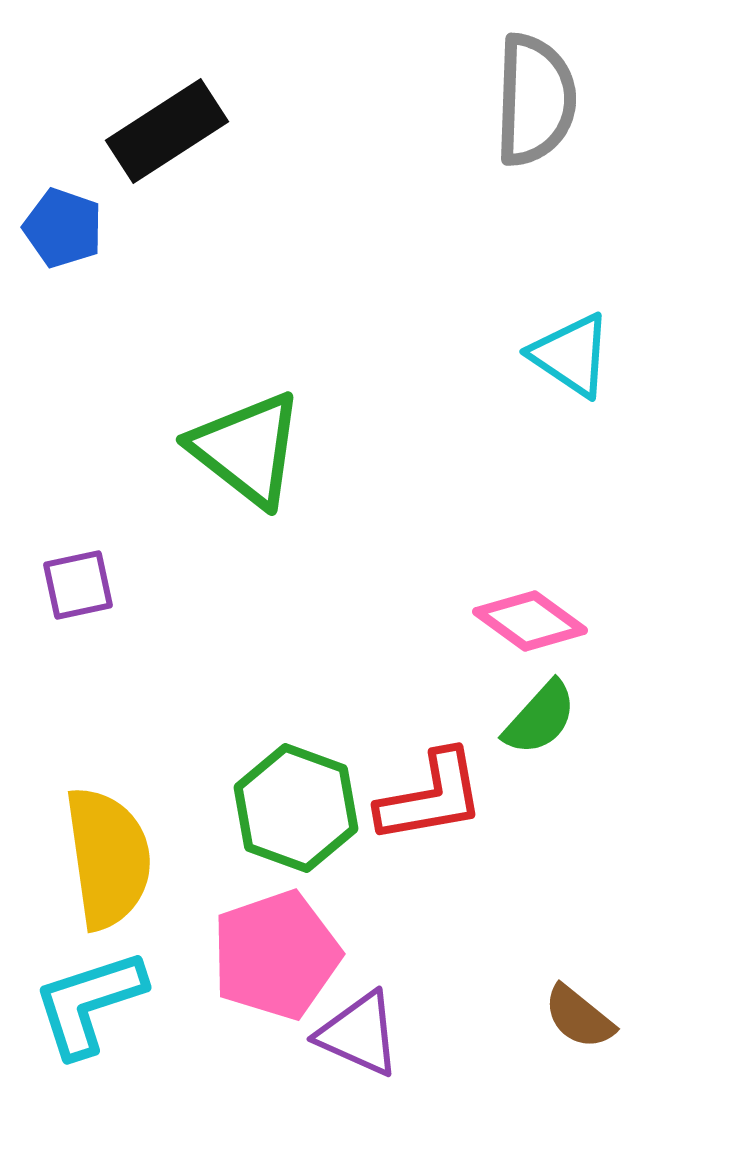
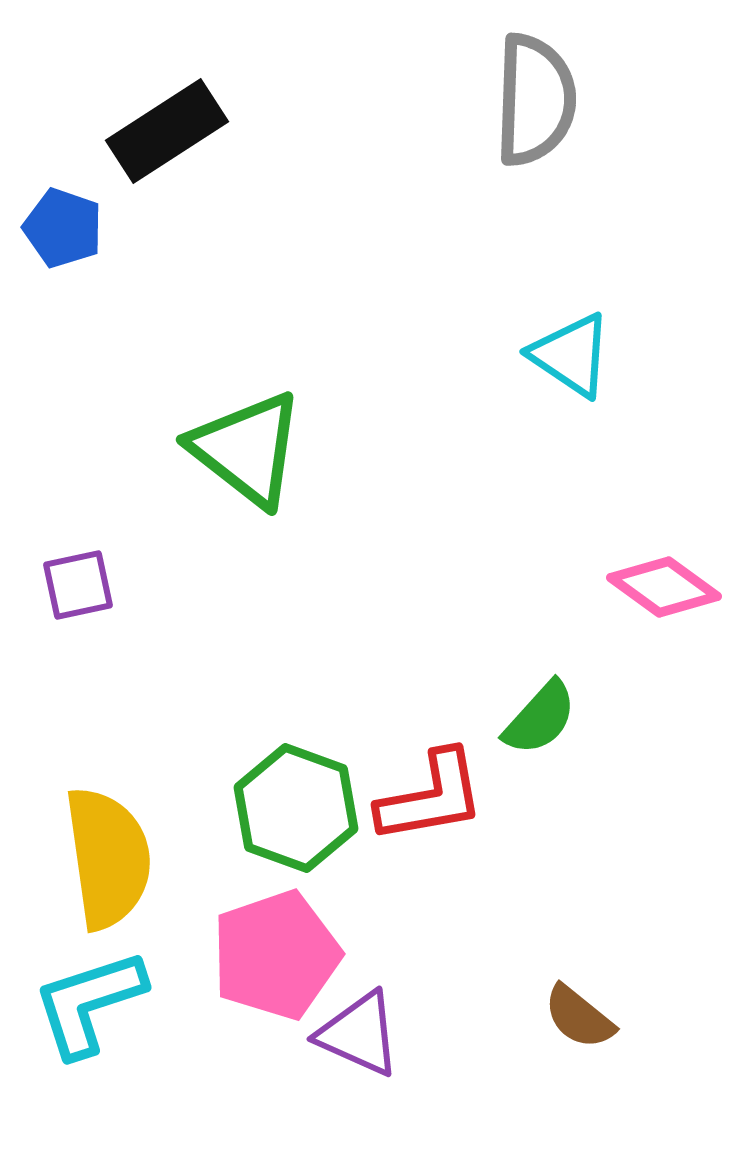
pink diamond: moved 134 px right, 34 px up
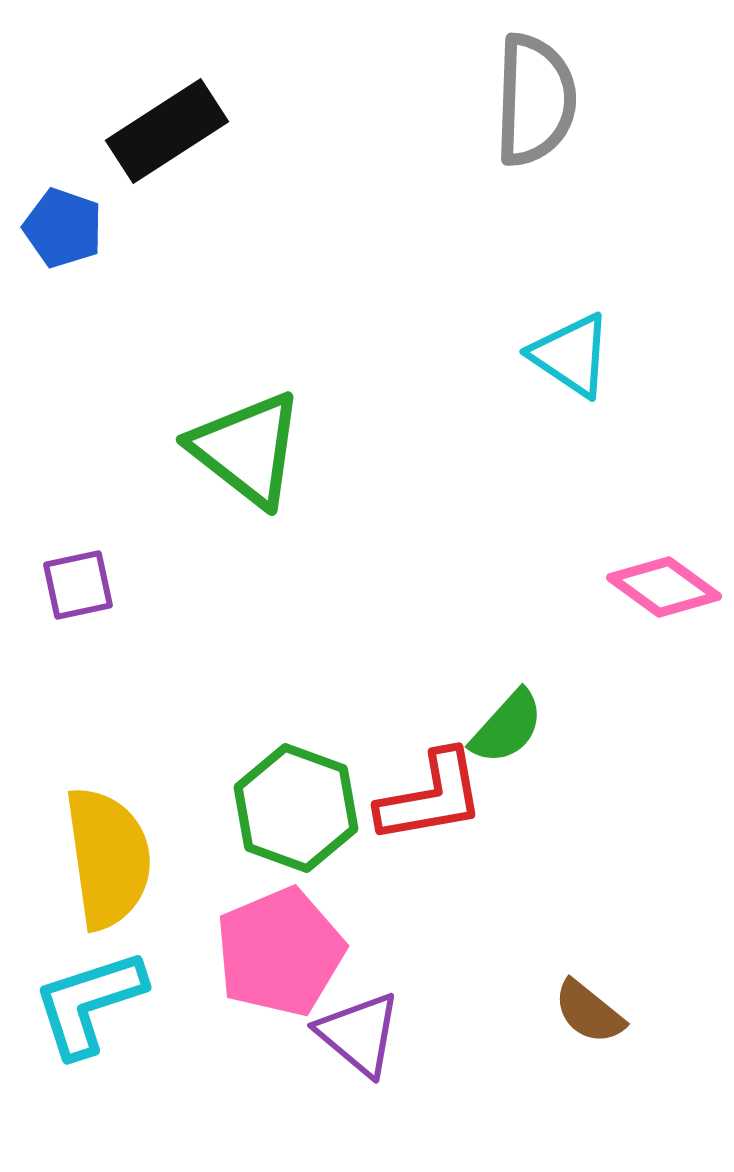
green semicircle: moved 33 px left, 9 px down
pink pentagon: moved 4 px right, 3 px up; rotated 4 degrees counterclockwise
brown semicircle: moved 10 px right, 5 px up
purple triangle: rotated 16 degrees clockwise
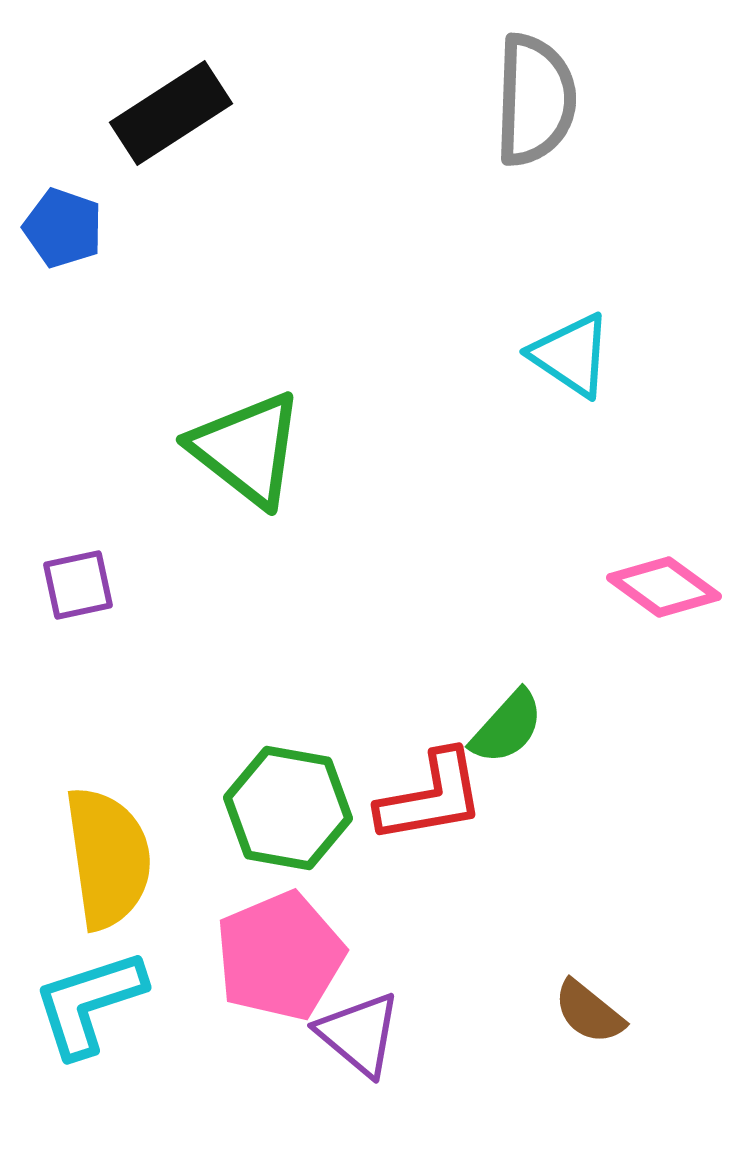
black rectangle: moved 4 px right, 18 px up
green hexagon: moved 8 px left; rotated 10 degrees counterclockwise
pink pentagon: moved 4 px down
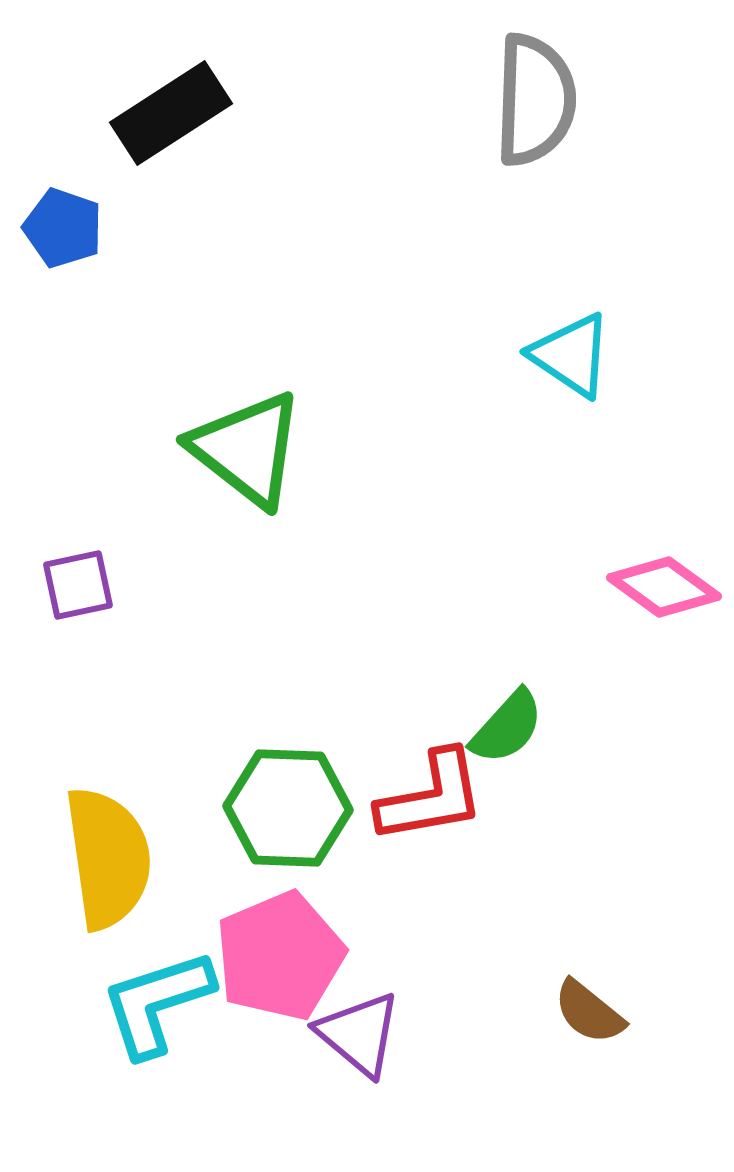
green hexagon: rotated 8 degrees counterclockwise
cyan L-shape: moved 68 px right
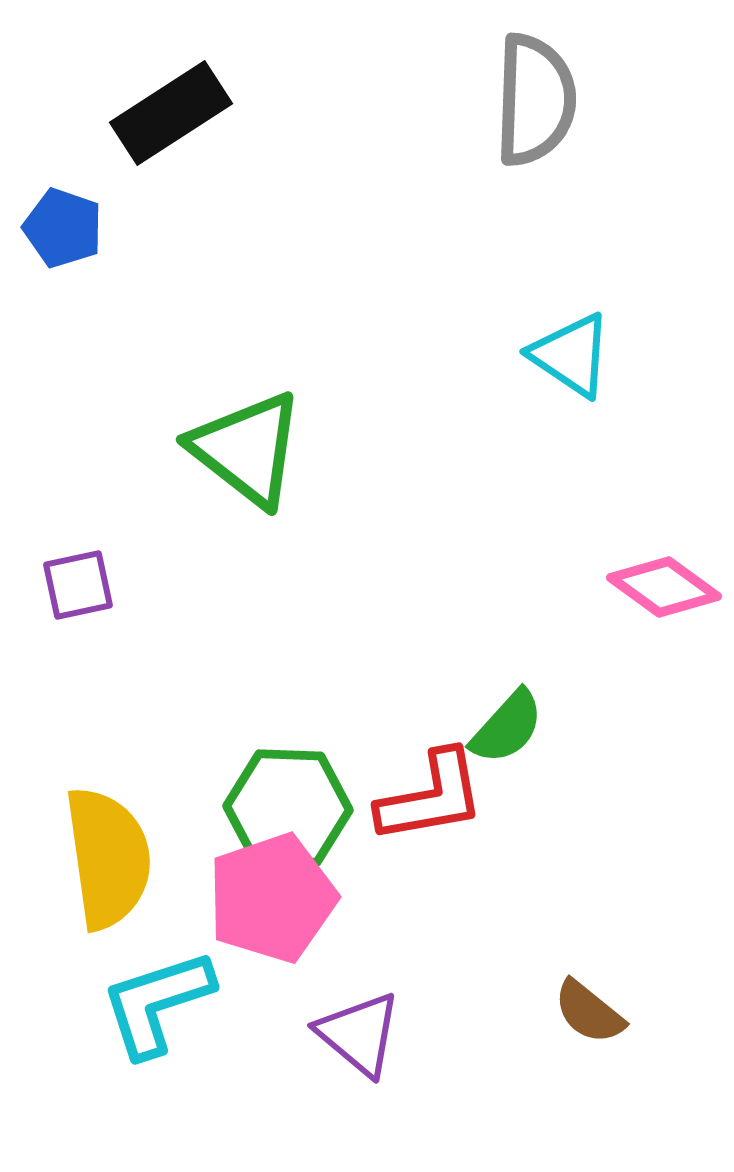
pink pentagon: moved 8 px left, 58 px up; rotated 4 degrees clockwise
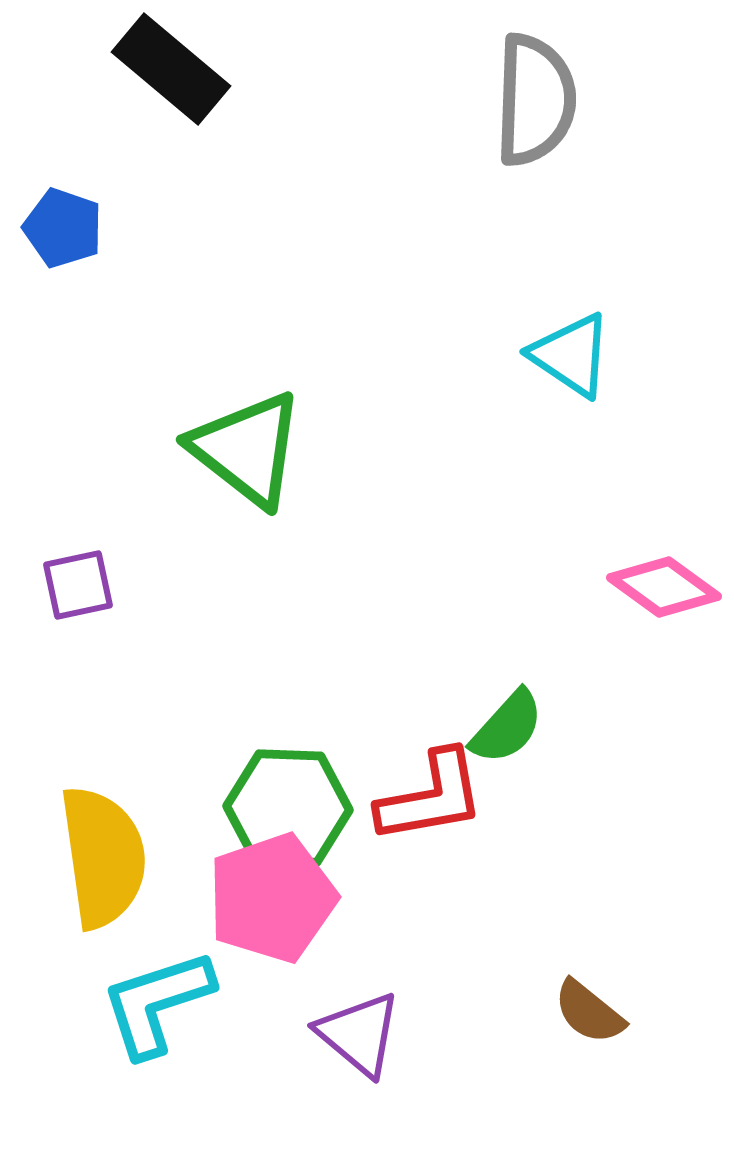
black rectangle: moved 44 px up; rotated 73 degrees clockwise
yellow semicircle: moved 5 px left, 1 px up
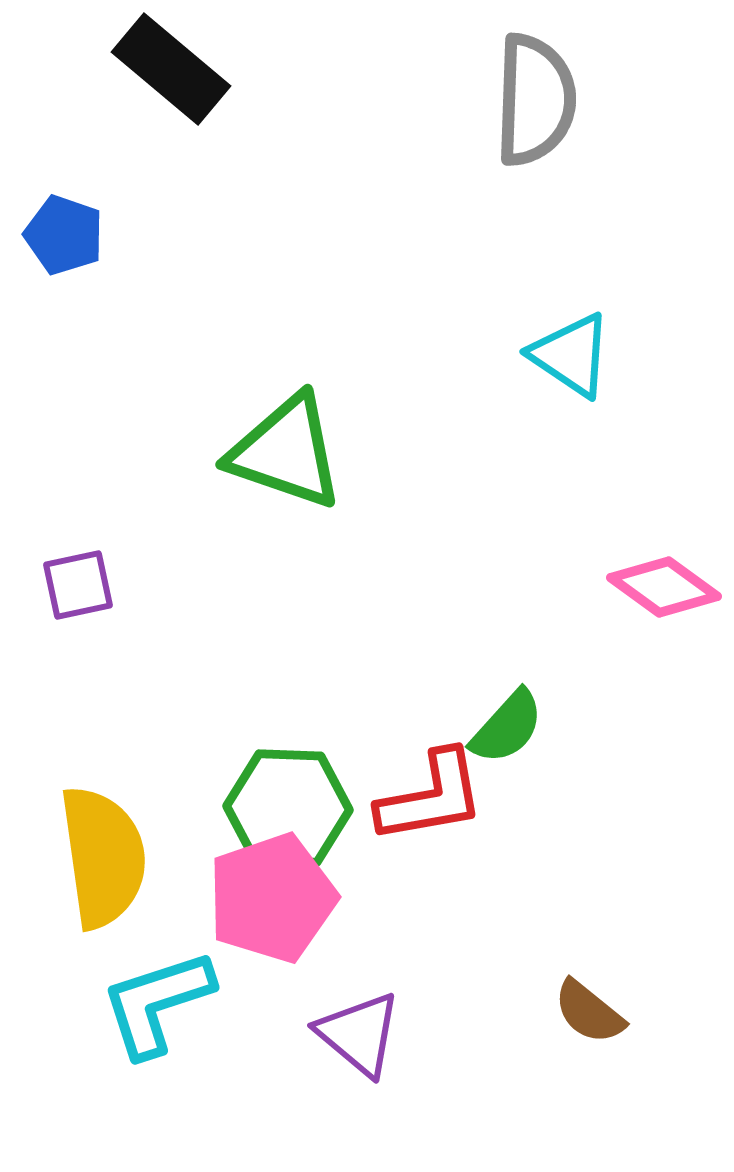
blue pentagon: moved 1 px right, 7 px down
green triangle: moved 39 px right, 3 px down; rotated 19 degrees counterclockwise
